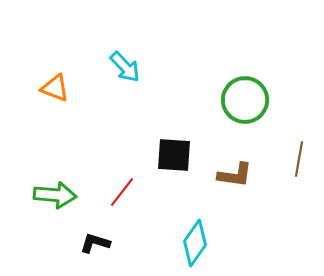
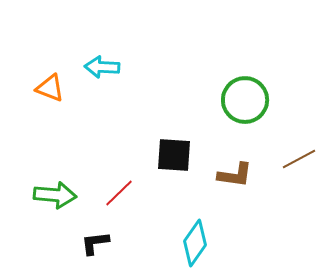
cyan arrow: moved 23 px left; rotated 136 degrees clockwise
orange triangle: moved 5 px left
brown line: rotated 52 degrees clockwise
red line: moved 3 px left, 1 px down; rotated 8 degrees clockwise
black L-shape: rotated 24 degrees counterclockwise
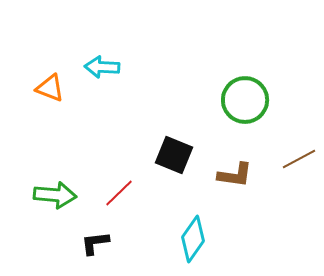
black square: rotated 18 degrees clockwise
cyan diamond: moved 2 px left, 4 px up
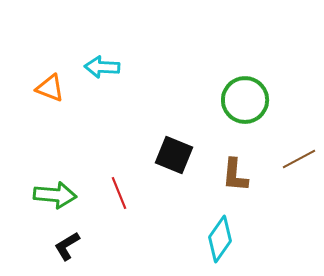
brown L-shape: rotated 87 degrees clockwise
red line: rotated 68 degrees counterclockwise
cyan diamond: moved 27 px right
black L-shape: moved 28 px left, 3 px down; rotated 24 degrees counterclockwise
